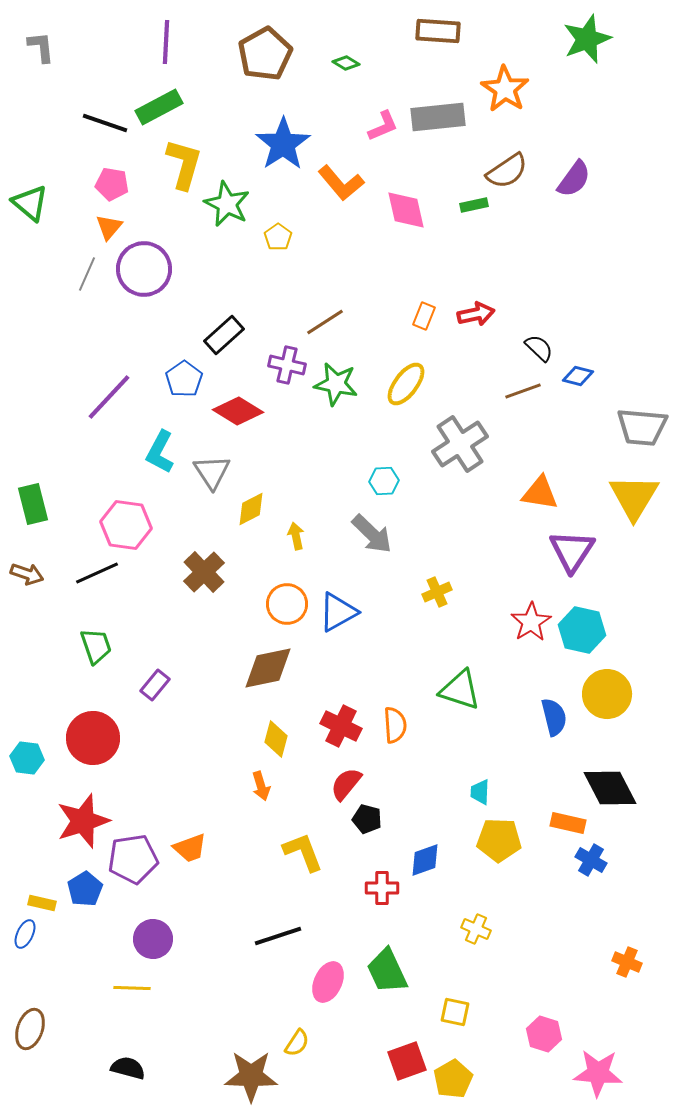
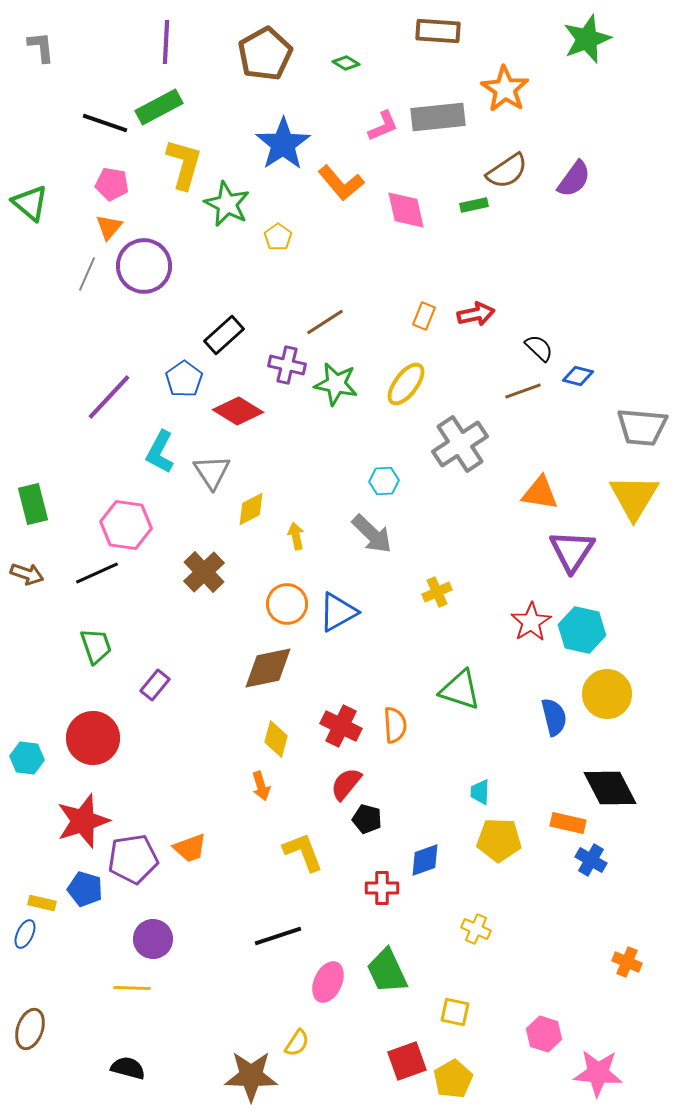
purple circle at (144, 269): moved 3 px up
blue pentagon at (85, 889): rotated 24 degrees counterclockwise
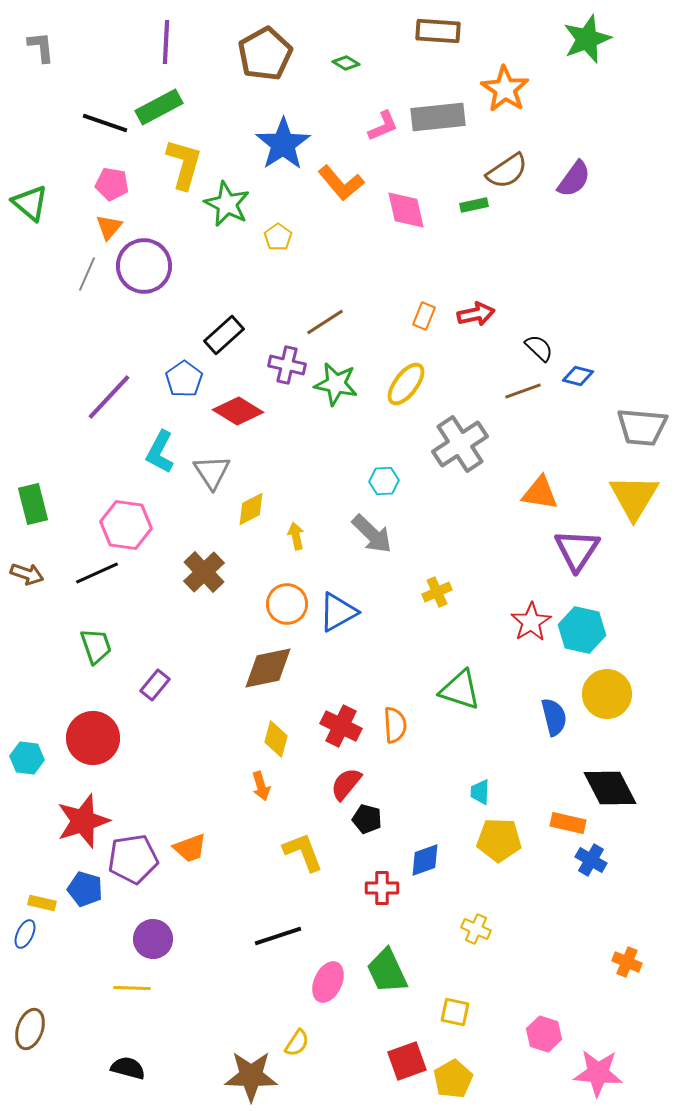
purple triangle at (572, 551): moved 5 px right, 1 px up
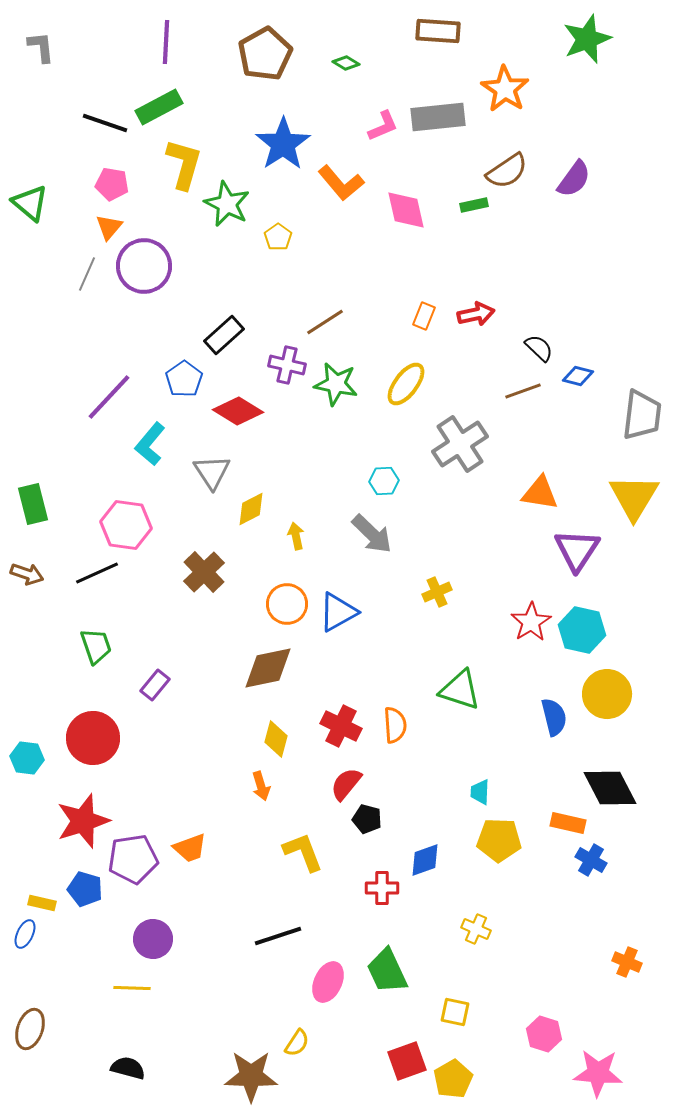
gray trapezoid at (642, 427): moved 12 px up; rotated 88 degrees counterclockwise
cyan L-shape at (160, 452): moved 10 px left, 8 px up; rotated 12 degrees clockwise
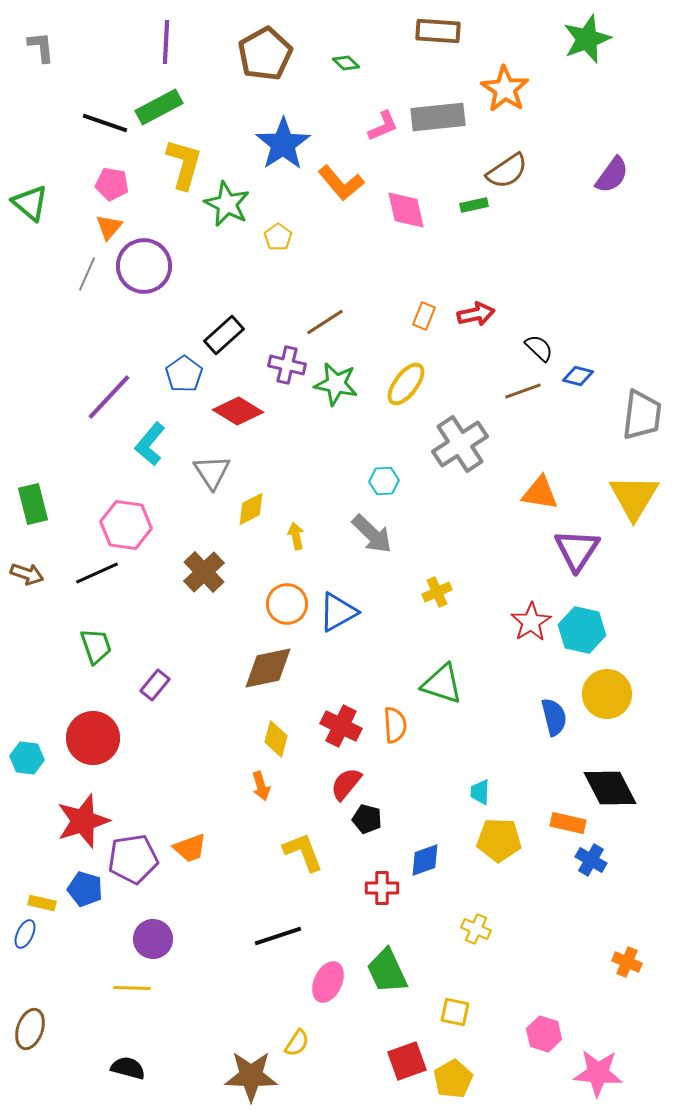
green diamond at (346, 63): rotated 12 degrees clockwise
purple semicircle at (574, 179): moved 38 px right, 4 px up
blue pentagon at (184, 379): moved 5 px up
green triangle at (460, 690): moved 18 px left, 6 px up
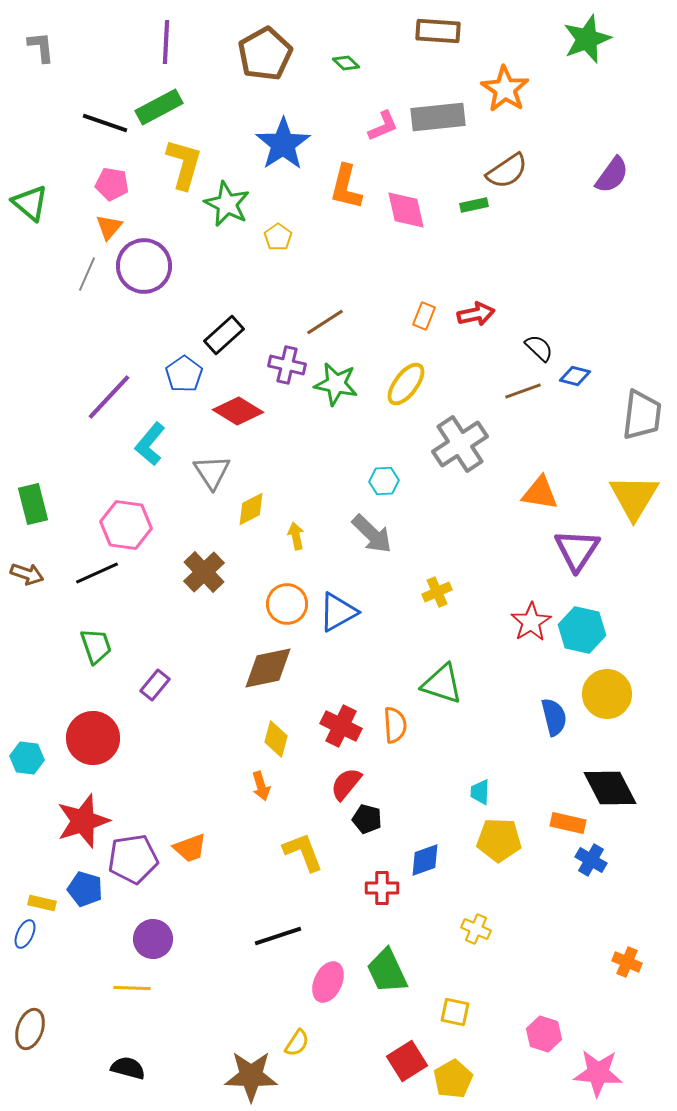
orange L-shape at (341, 183): moved 5 px right, 4 px down; rotated 54 degrees clockwise
blue diamond at (578, 376): moved 3 px left
red square at (407, 1061): rotated 12 degrees counterclockwise
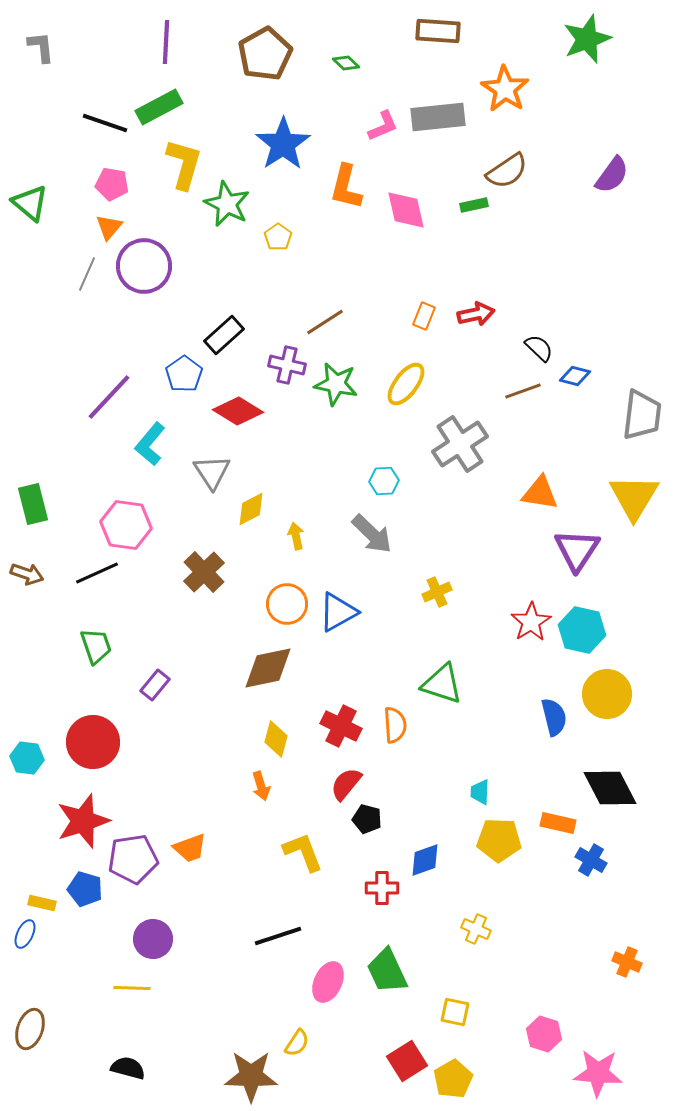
red circle at (93, 738): moved 4 px down
orange rectangle at (568, 823): moved 10 px left
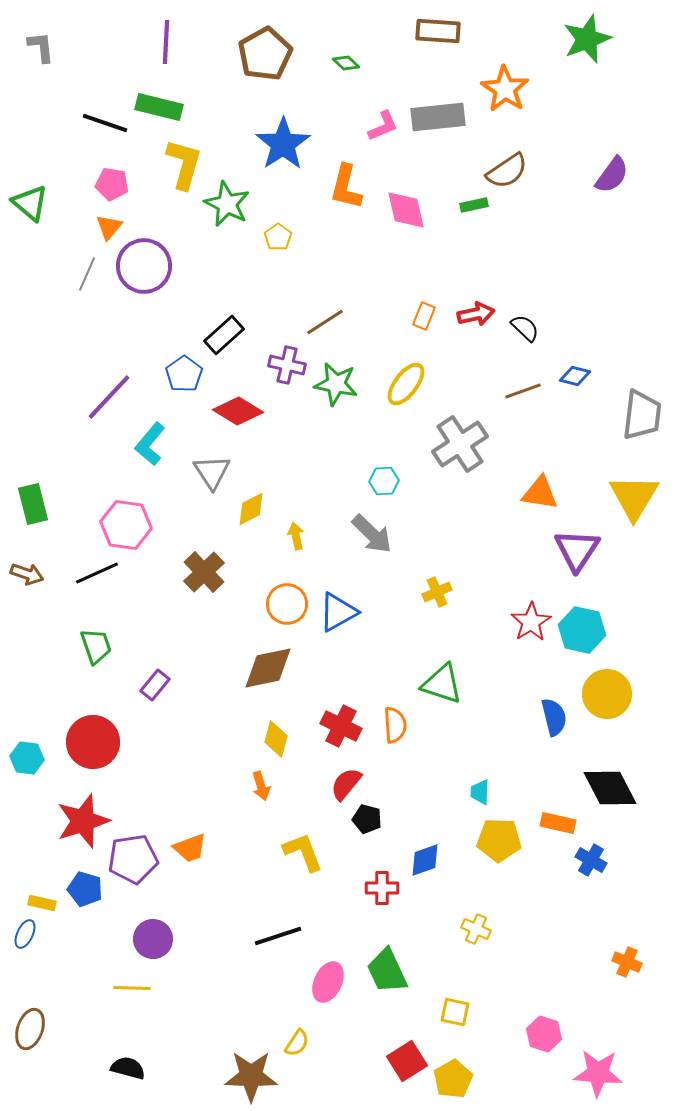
green rectangle at (159, 107): rotated 42 degrees clockwise
black semicircle at (539, 348): moved 14 px left, 20 px up
